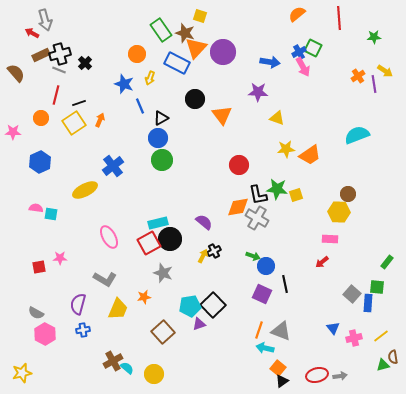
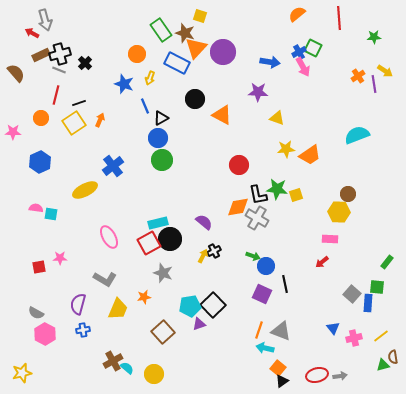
blue line at (140, 106): moved 5 px right
orange triangle at (222, 115): rotated 25 degrees counterclockwise
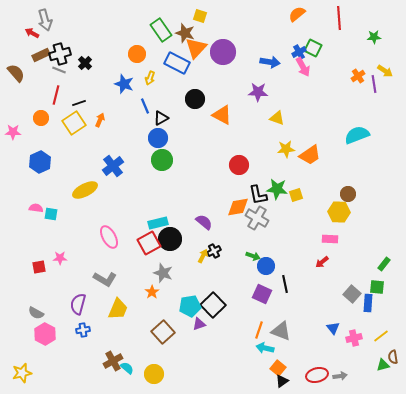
green rectangle at (387, 262): moved 3 px left, 2 px down
orange star at (144, 297): moved 8 px right, 5 px up; rotated 24 degrees counterclockwise
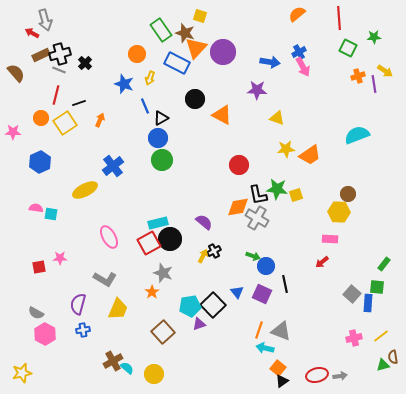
green square at (313, 48): moved 35 px right
orange cross at (358, 76): rotated 16 degrees clockwise
purple star at (258, 92): moved 1 px left, 2 px up
yellow square at (74, 123): moved 9 px left
blue triangle at (333, 328): moved 96 px left, 36 px up
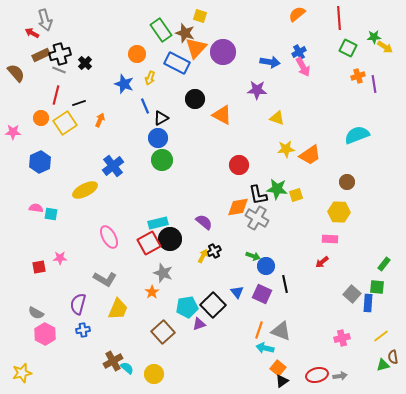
yellow arrow at (385, 71): moved 24 px up
brown circle at (348, 194): moved 1 px left, 12 px up
cyan pentagon at (190, 306): moved 3 px left, 1 px down
pink cross at (354, 338): moved 12 px left
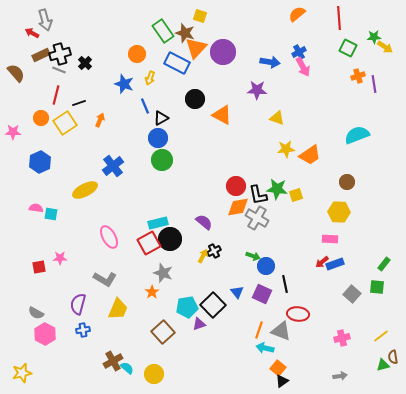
green rectangle at (161, 30): moved 2 px right, 1 px down
red circle at (239, 165): moved 3 px left, 21 px down
blue rectangle at (368, 303): moved 33 px left, 39 px up; rotated 66 degrees clockwise
red ellipse at (317, 375): moved 19 px left, 61 px up; rotated 20 degrees clockwise
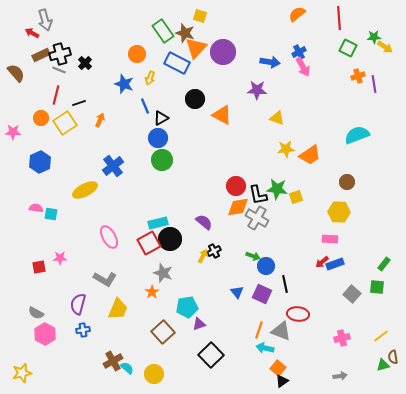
yellow square at (296, 195): moved 2 px down
black square at (213, 305): moved 2 px left, 50 px down
